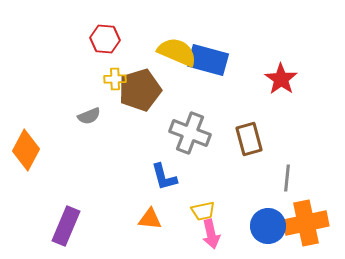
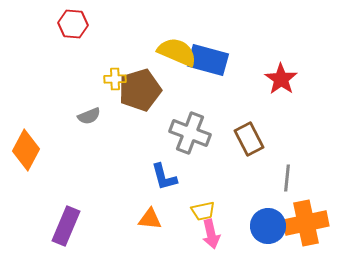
red hexagon: moved 32 px left, 15 px up
brown rectangle: rotated 12 degrees counterclockwise
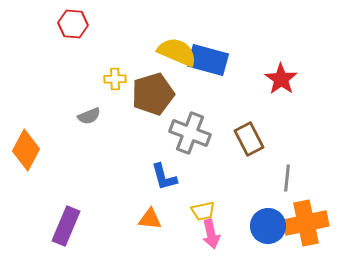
brown pentagon: moved 13 px right, 4 px down
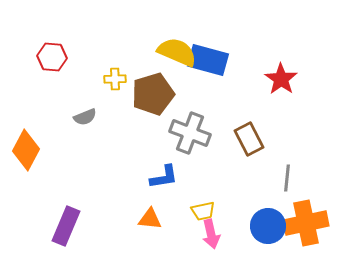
red hexagon: moved 21 px left, 33 px down
gray semicircle: moved 4 px left, 1 px down
blue L-shape: rotated 84 degrees counterclockwise
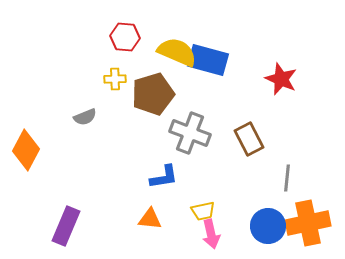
red hexagon: moved 73 px right, 20 px up
red star: rotated 12 degrees counterclockwise
orange cross: moved 2 px right
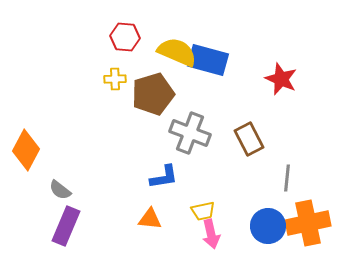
gray semicircle: moved 25 px left, 73 px down; rotated 60 degrees clockwise
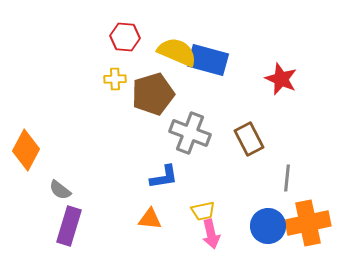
purple rectangle: moved 3 px right; rotated 6 degrees counterclockwise
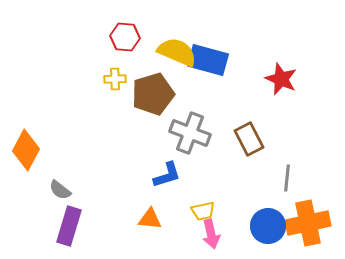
blue L-shape: moved 3 px right, 2 px up; rotated 8 degrees counterclockwise
